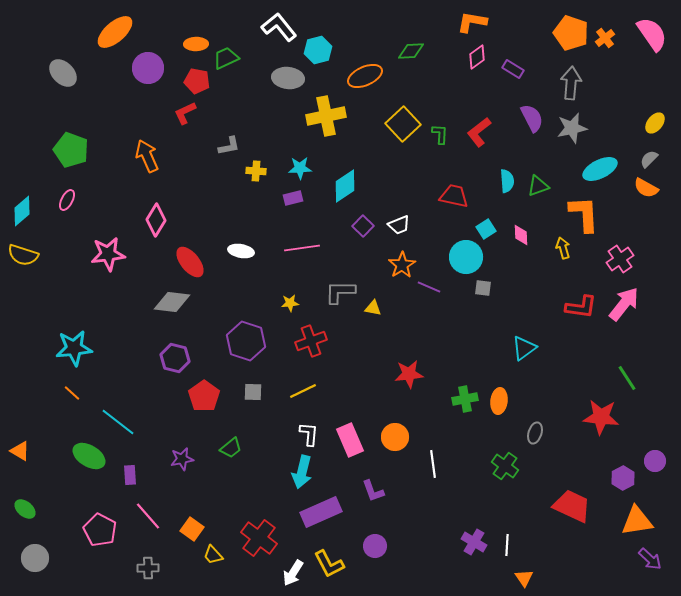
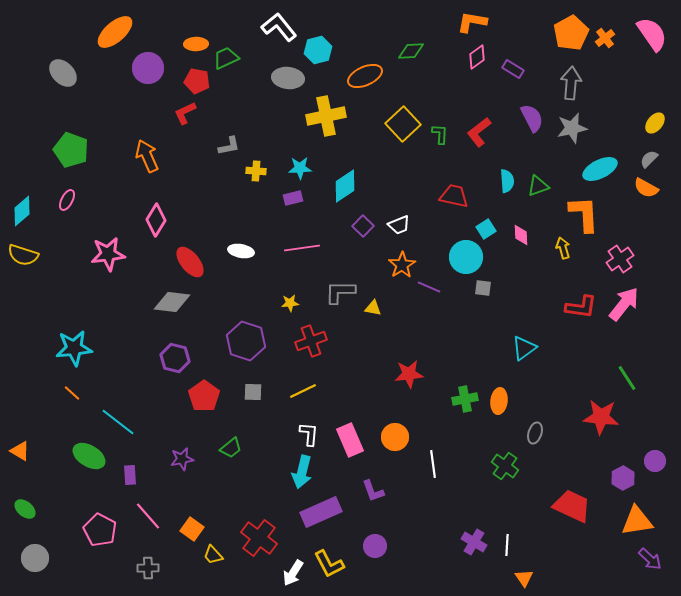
orange pentagon at (571, 33): rotated 24 degrees clockwise
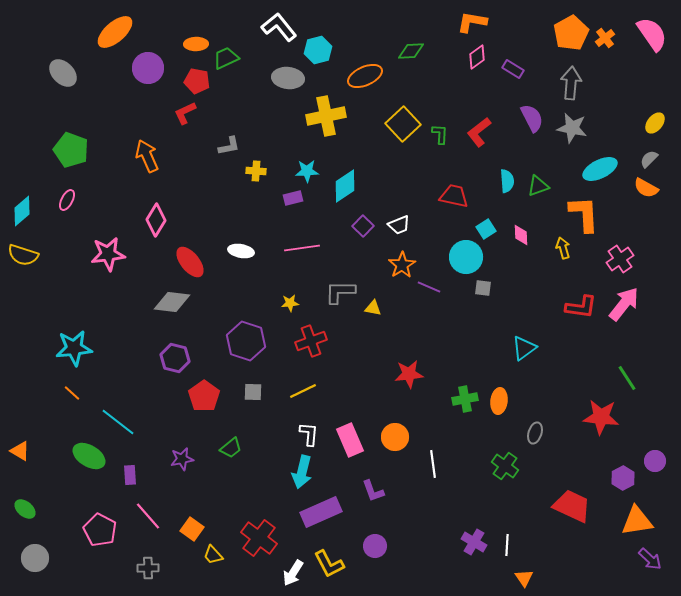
gray star at (572, 128): rotated 24 degrees clockwise
cyan star at (300, 168): moved 7 px right, 3 px down
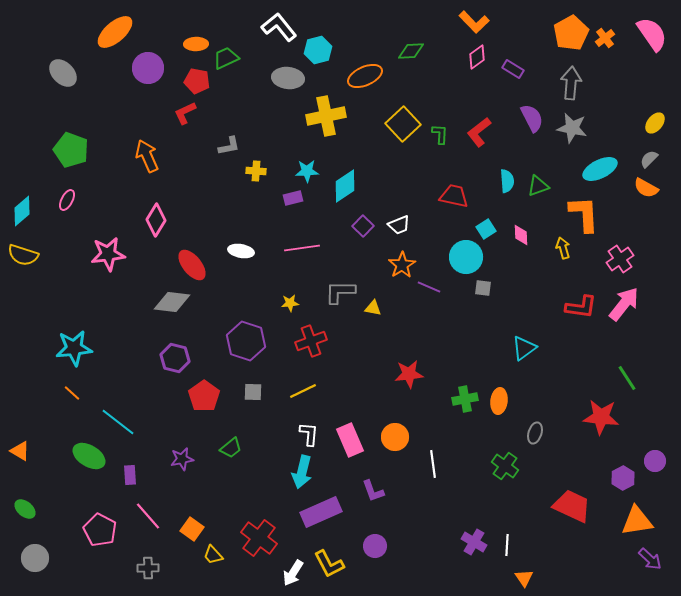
orange L-shape at (472, 22): moved 2 px right; rotated 144 degrees counterclockwise
red ellipse at (190, 262): moved 2 px right, 3 px down
